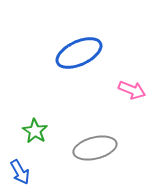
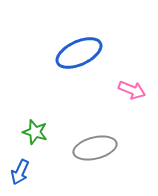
green star: moved 1 px down; rotated 15 degrees counterclockwise
blue arrow: rotated 55 degrees clockwise
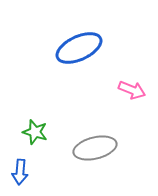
blue ellipse: moved 5 px up
blue arrow: rotated 20 degrees counterclockwise
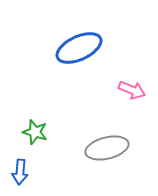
gray ellipse: moved 12 px right
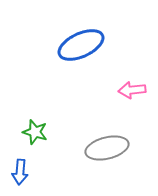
blue ellipse: moved 2 px right, 3 px up
pink arrow: rotated 152 degrees clockwise
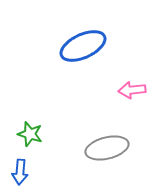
blue ellipse: moved 2 px right, 1 px down
green star: moved 5 px left, 2 px down
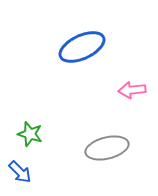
blue ellipse: moved 1 px left, 1 px down
blue arrow: rotated 50 degrees counterclockwise
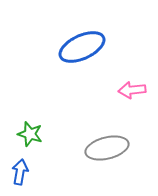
blue arrow: rotated 125 degrees counterclockwise
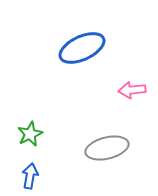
blue ellipse: moved 1 px down
green star: rotated 30 degrees clockwise
blue arrow: moved 10 px right, 4 px down
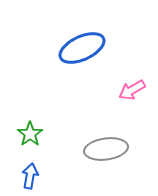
pink arrow: rotated 24 degrees counterclockwise
green star: rotated 10 degrees counterclockwise
gray ellipse: moved 1 px left, 1 px down; rotated 6 degrees clockwise
